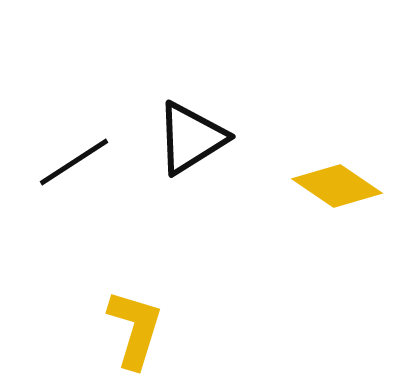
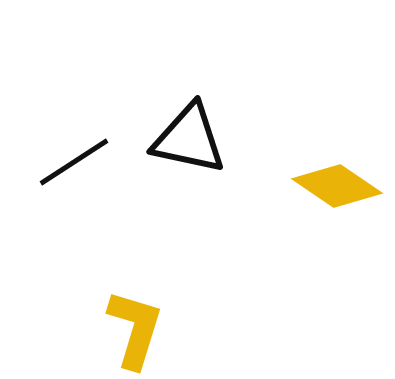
black triangle: moved 2 px left, 1 px down; rotated 44 degrees clockwise
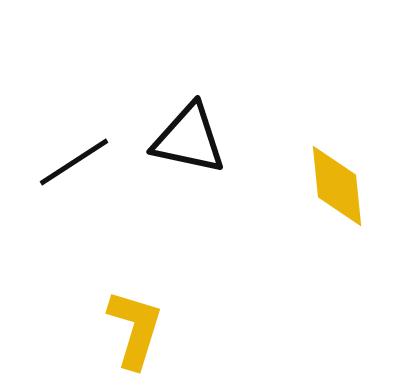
yellow diamond: rotated 50 degrees clockwise
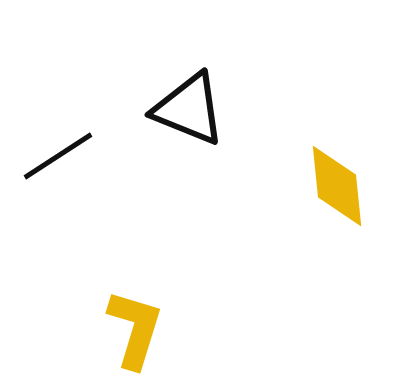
black triangle: moved 30 px up; rotated 10 degrees clockwise
black line: moved 16 px left, 6 px up
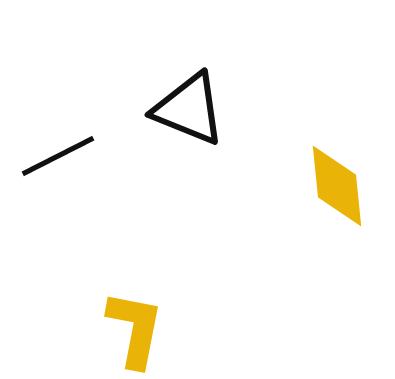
black line: rotated 6 degrees clockwise
yellow L-shape: rotated 6 degrees counterclockwise
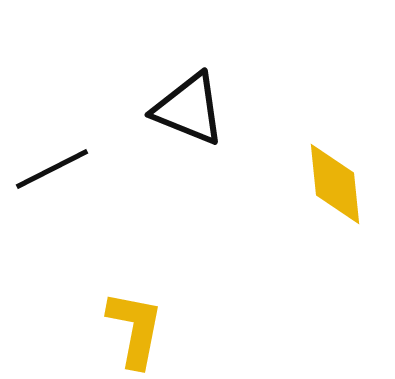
black line: moved 6 px left, 13 px down
yellow diamond: moved 2 px left, 2 px up
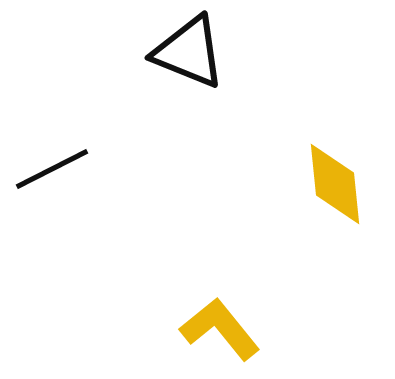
black triangle: moved 57 px up
yellow L-shape: moved 85 px right; rotated 50 degrees counterclockwise
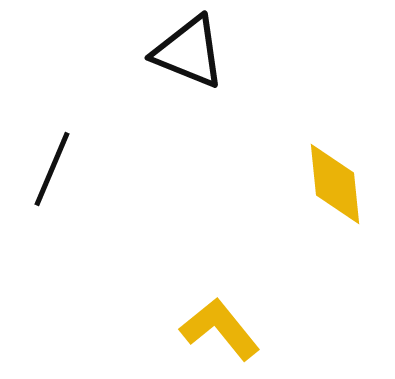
black line: rotated 40 degrees counterclockwise
